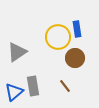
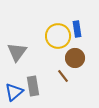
yellow circle: moved 1 px up
gray triangle: rotated 20 degrees counterclockwise
brown line: moved 2 px left, 10 px up
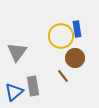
yellow circle: moved 3 px right
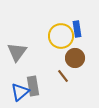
blue triangle: moved 6 px right
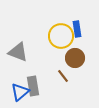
gray triangle: moved 1 px right; rotated 45 degrees counterclockwise
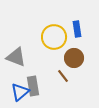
yellow circle: moved 7 px left, 1 px down
gray triangle: moved 2 px left, 5 px down
brown circle: moved 1 px left
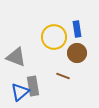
brown circle: moved 3 px right, 5 px up
brown line: rotated 32 degrees counterclockwise
